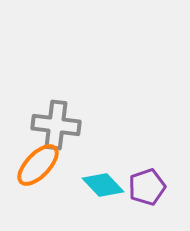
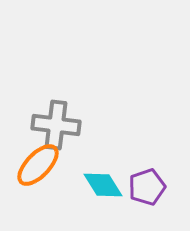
cyan diamond: rotated 12 degrees clockwise
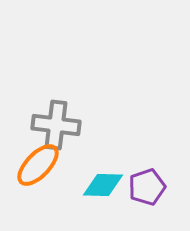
cyan diamond: rotated 57 degrees counterclockwise
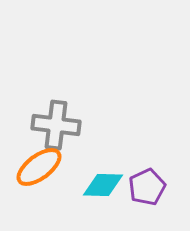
orange ellipse: moved 1 px right, 2 px down; rotated 9 degrees clockwise
purple pentagon: rotated 6 degrees counterclockwise
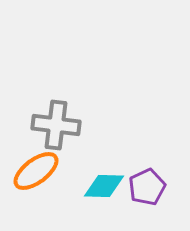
orange ellipse: moved 3 px left, 4 px down
cyan diamond: moved 1 px right, 1 px down
